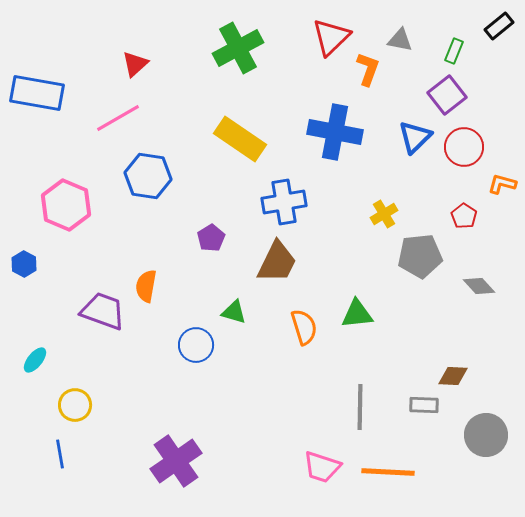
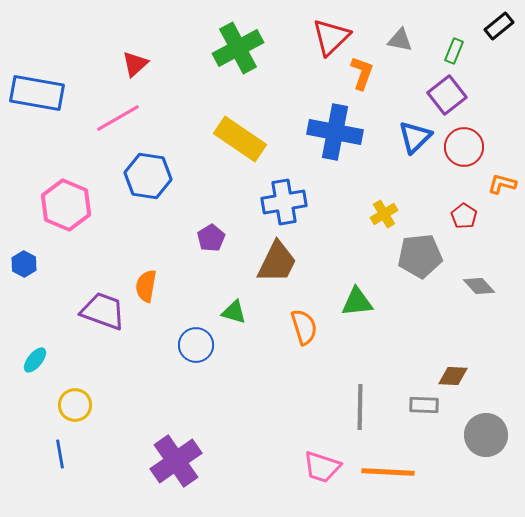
orange L-shape at (368, 69): moved 6 px left, 4 px down
green triangle at (357, 314): moved 12 px up
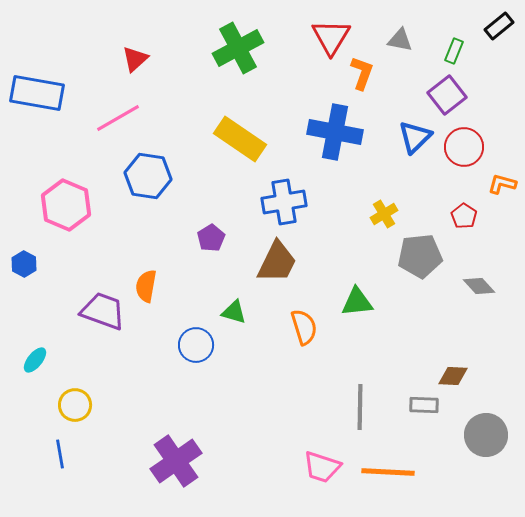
red triangle at (331, 37): rotated 15 degrees counterclockwise
red triangle at (135, 64): moved 5 px up
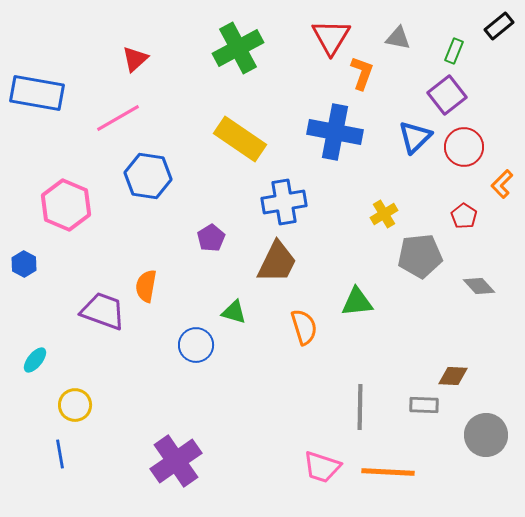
gray triangle at (400, 40): moved 2 px left, 2 px up
orange L-shape at (502, 184): rotated 60 degrees counterclockwise
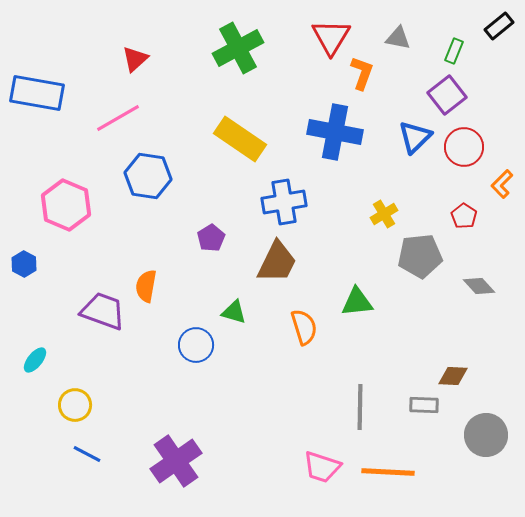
blue line at (60, 454): moved 27 px right; rotated 52 degrees counterclockwise
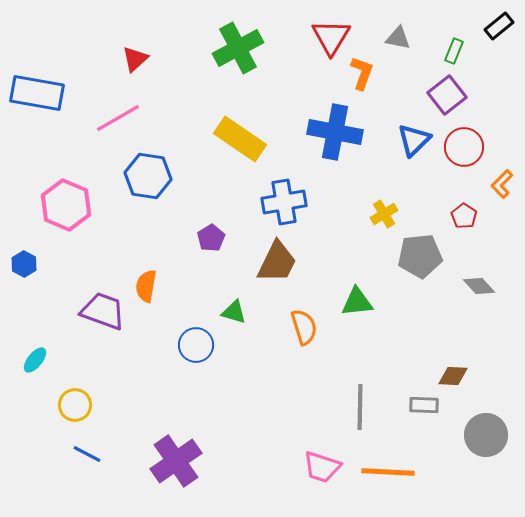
blue triangle at (415, 137): moved 1 px left, 3 px down
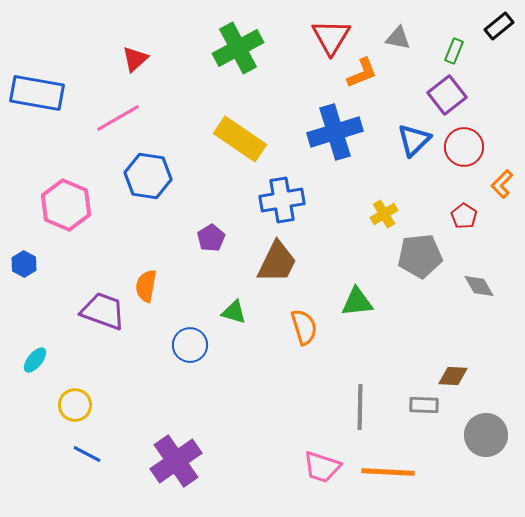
orange L-shape at (362, 73): rotated 48 degrees clockwise
blue cross at (335, 132): rotated 28 degrees counterclockwise
blue cross at (284, 202): moved 2 px left, 2 px up
gray diamond at (479, 286): rotated 12 degrees clockwise
blue circle at (196, 345): moved 6 px left
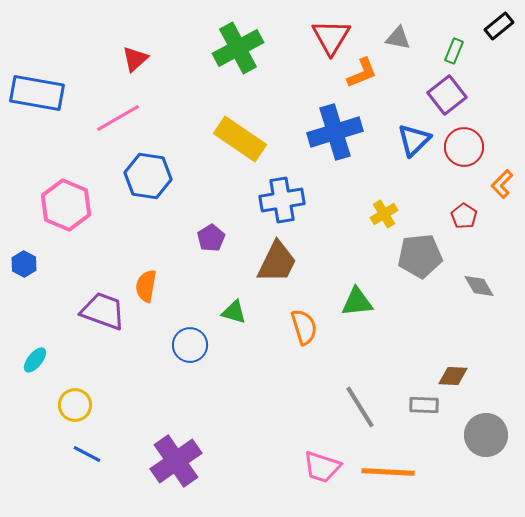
gray line at (360, 407): rotated 33 degrees counterclockwise
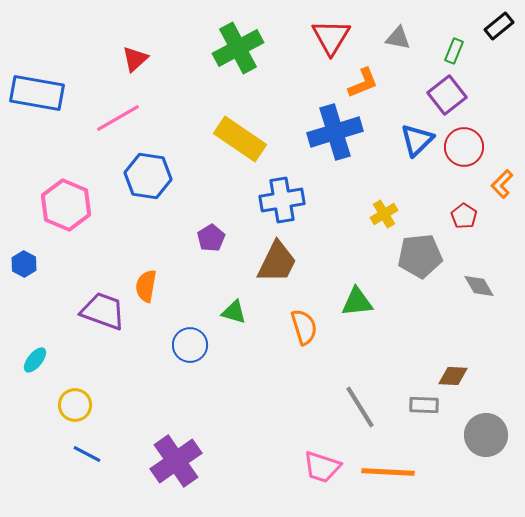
orange L-shape at (362, 73): moved 1 px right, 10 px down
blue triangle at (414, 140): moved 3 px right
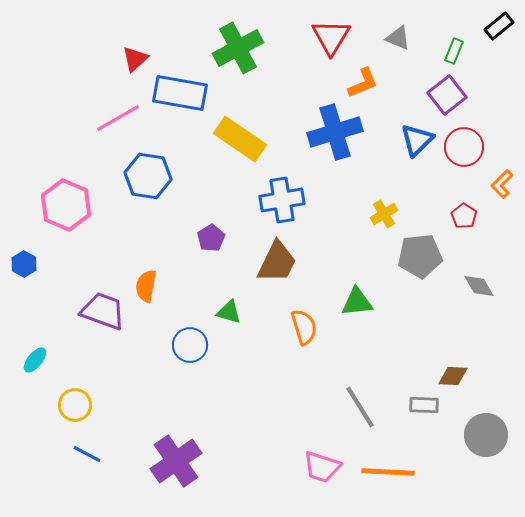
gray triangle at (398, 38): rotated 12 degrees clockwise
blue rectangle at (37, 93): moved 143 px right
green triangle at (234, 312): moved 5 px left
